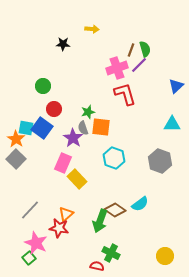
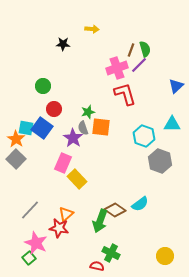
cyan hexagon: moved 30 px right, 22 px up
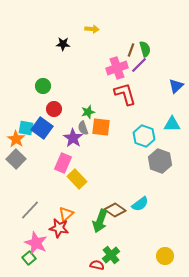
green cross: moved 2 px down; rotated 24 degrees clockwise
red semicircle: moved 1 px up
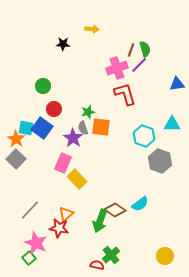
blue triangle: moved 1 px right, 2 px up; rotated 35 degrees clockwise
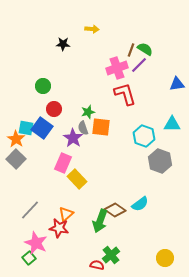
green semicircle: rotated 42 degrees counterclockwise
yellow circle: moved 2 px down
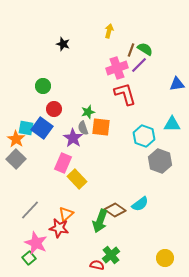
yellow arrow: moved 17 px right, 2 px down; rotated 80 degrees counterclockwise
black star: rotated 16 degrees clockwise
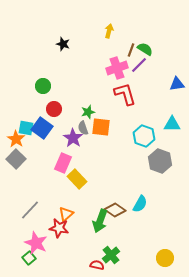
cyan semicircle: rotated 24 degrees counterclockwise
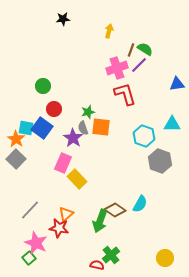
black star: moved 25 px up; rotated 24 degrees counterclockwise
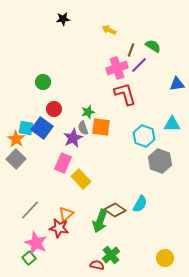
yellow arrow: moved 1 px up; rotated 80 degrees counterclockwise
green semicircle: moved 8 px right, 3 px up
green circle: moved 4 px up
purple star: rotated 12 degrees clockwise
yellow rectangle: moved 4 px right
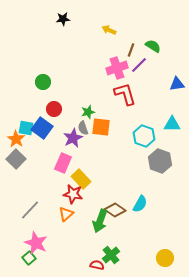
red star: moved 14 px right, 34 px up
